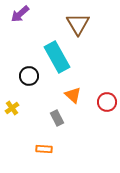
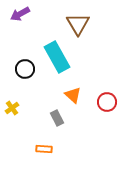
purple arrow: rotated 12 degrees clockwise
black circle: moved 4 px left, 7 px up
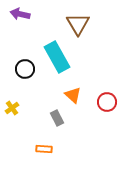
purple arrow: rotated 42 degrees clockwise
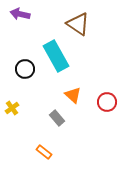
brown triangle: rotated 25 degrees counterclockwise
cyan rectangle: moved 1 px left, 1 px up
gray rectangle: rotated 14 degrees counterclockwise
orange rectangle: moved 3 px down; rotated 35 degrees clockwise
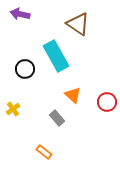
yellow cross: moved 1 px right, 1 px down
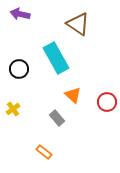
cyan rectangle: moved 2 px down
black circle: moved 6 px left
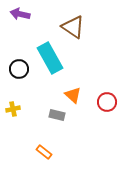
brown triangle: moved 5 px left, 3 px down
cyan rectangle: moved 6 px left
yellow cross: rotated 24 degrees clockwise
gray rectangle: moved 3 px up; rotated 35 degrees counterclockwise
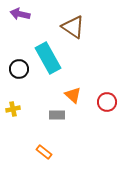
cyan rectangle: moved 2 px left
gray rectangle: rotated 14 degrees counterclockwise
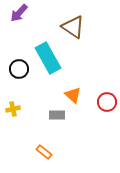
purple arrow: moved 1 px left, 1 px up; rotated 60 degrees counterclockwise
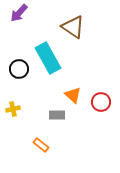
red circle: moved 6 px left
orange rectangle: moved 3 px left, 7 px up
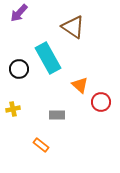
orange triangle: moved 7 px right, 10 px up
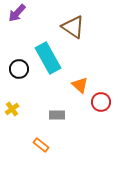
purple arrow: moved 2 px left
yellow cross: moved 1 px left; rotated 24 degrees counterclockwise
